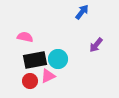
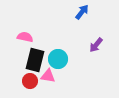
black rectangle: rotated 65 degrees counterclockwise
pink triangle: rotated 35 degrees clockwise
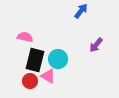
blue arrow: moved 1 px left, 1 px up
pink triangle: rotated 21 degrees clockwise
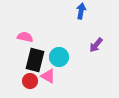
blue arrow: rotated 28 degrees counterclockwise
cyan circle: moved 1 px right, 2 px up
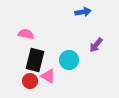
blue arrow: moved 2 px right, 1 px down; rotated 70 degrees clockwise
pink semicircle: moved 1 px right, 3 px up
cyan circle: moved 10 px right, 3 px down
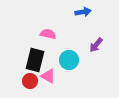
pink semicircle: moved 22 px right
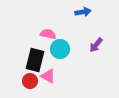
cyan circle: moved 9 px left, 11 px up
